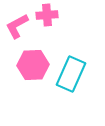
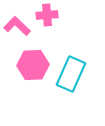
pink L-shape: rotated 72 degrees clockwise
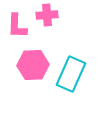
pink L-shape: rotated 132 degrees counterclockwise
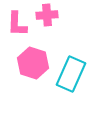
pink L-shape: moved 2 px up
pink hexagon: moved 2 px up; rotated 20 degrees clockwise
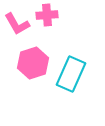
pink L-shape: rotated 32 degrees counterclockwise
pink hexagon: rotated 24 degrees clockwise
